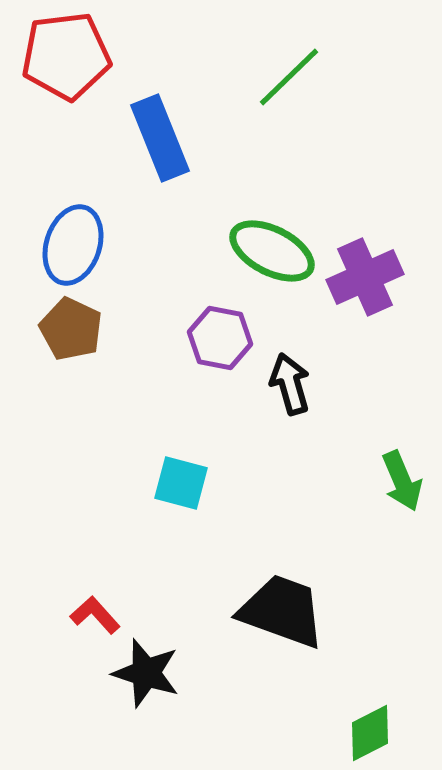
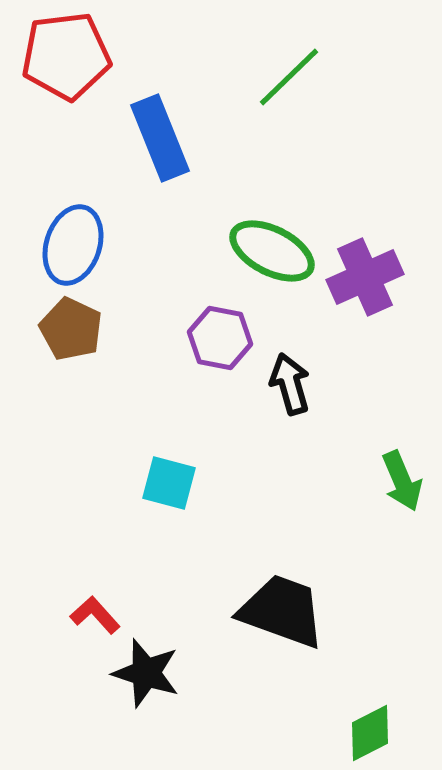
cyan square: moved 12 px left
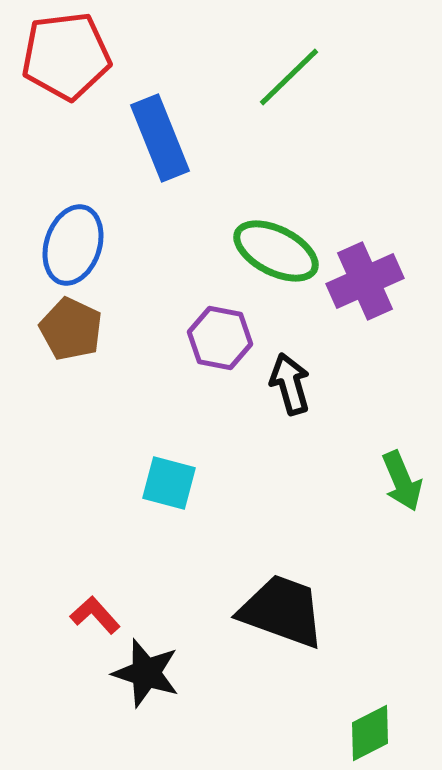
green ellipse: moved 4 px right
purple cross: moved 4 px down
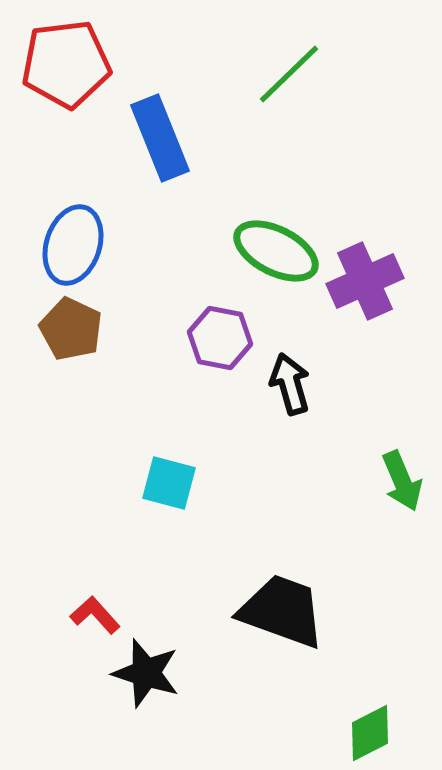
red pentagon: moved 8 px down
green line: moved 3 px up
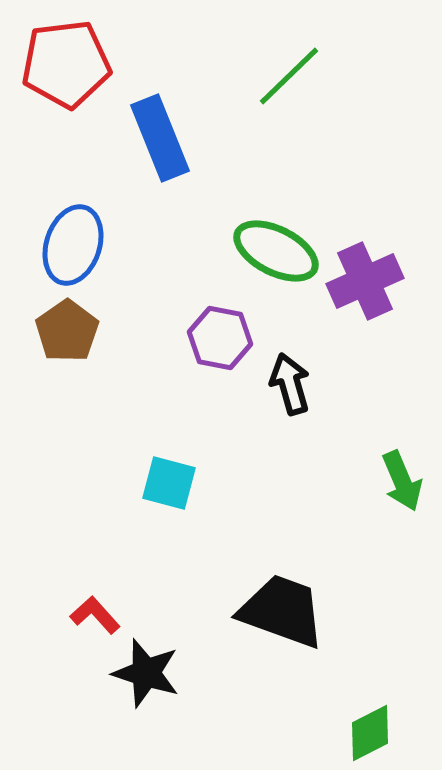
green line: moved 2 px down
brown pentagon: moved 4 px left, 2 px down; rotated 12 degrees clockwise
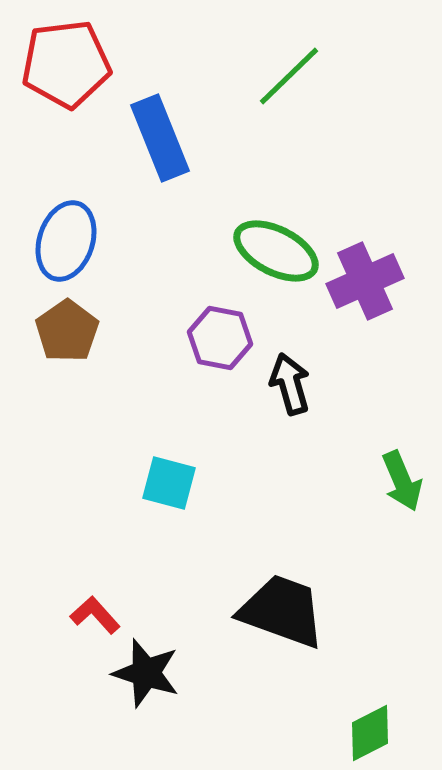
blue ellipse: moved 7 px left, 4 px up
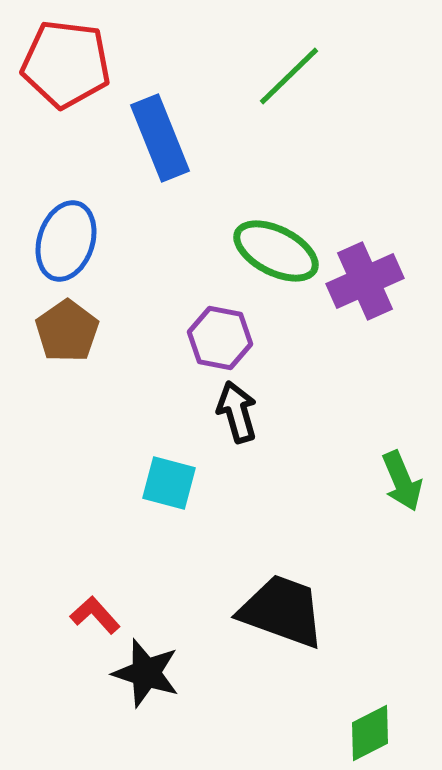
red pentagon: rotated 14 degrees clockwise
black arrow: moved 53 px left, 28 px down
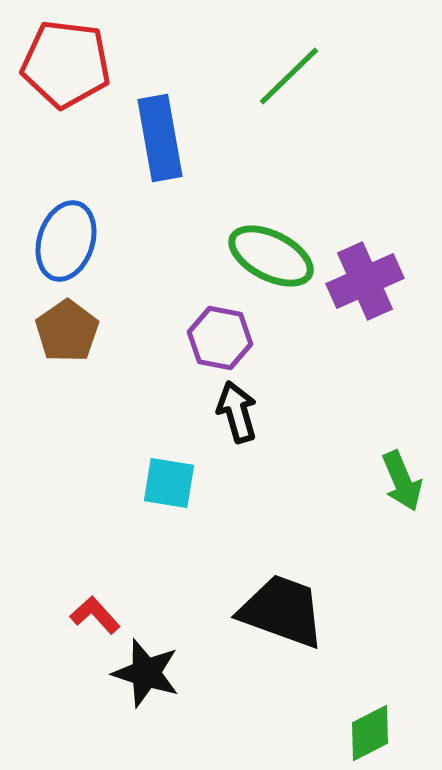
blue rectangle: rotated 12 degrees clockwise
green ellipse: moved 5 px left, 5 px down
cyan square: rotated 6 degrees counterclockwise
